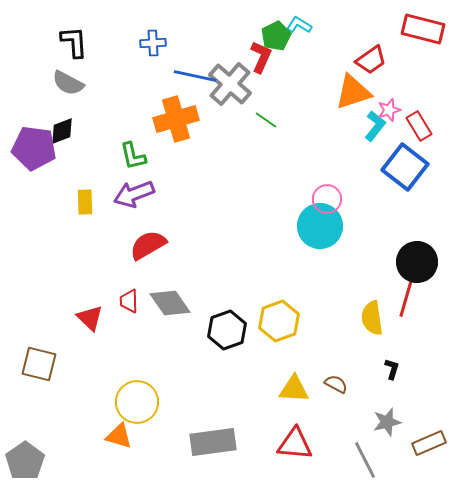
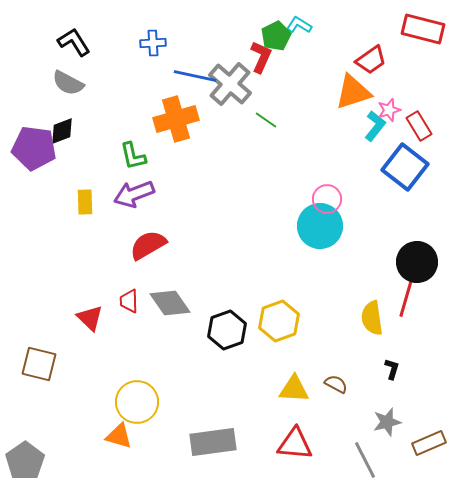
black L-shape at (74, 42): rotated 28 degrees counterclockwise
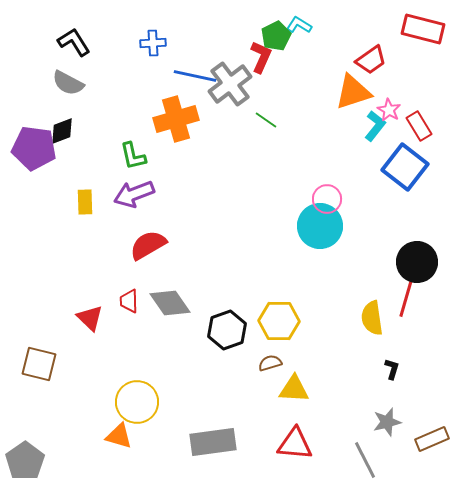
gray cross at (230, 84): rotated 12 degrees clockwise
pink star at (389, 110): rotated 25 degrees counterclockwise
yellow hexagon at (279, 321): rotated 21 degrees clockwise
brown semicircle at (336, 384): moved 66 px left, 21 px up; rotated 45 degrees counterclockwise
brown rectangle at (429, 443): moved 3 px right, 4 px up
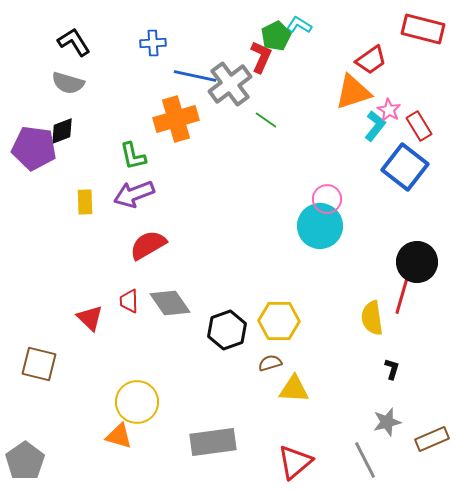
gray semicircle at (68, 83): rotated 12 degrees counterclockwise
red line at (407, 295): moved 4 px left, 3 px up
red triangle at (295, 444): moved 18 px down; rotated 45 degrees counterclockwise
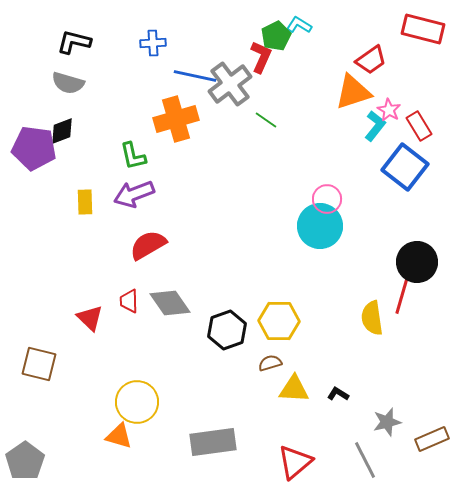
black L-shape at (74, 42): rotated 44 degrees counterclockwise
black L-shape at (392, 369): moved 54 px left, 25 px down; rotated 75 degrees counterclockwise
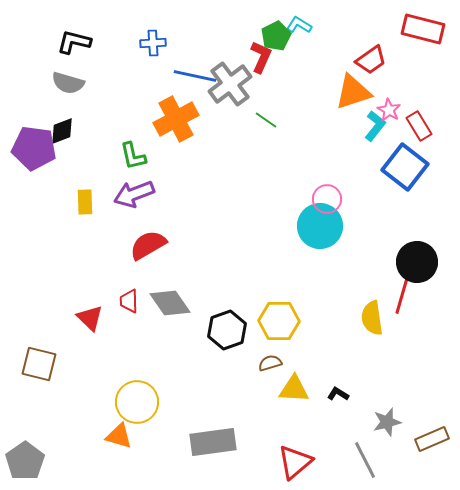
orange cross at (176, 119): rotated 12 degrees counterclockwise
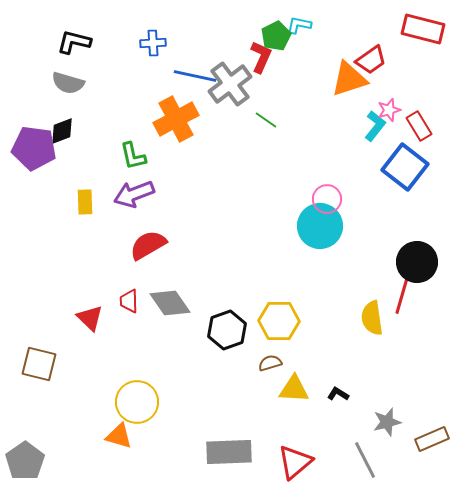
cyan L-shape at (299, 25): rotated 20 degrees counterclockwise
orange triangle at (353, 92): moved 4 px left, 13 px up
pink star at (389, 110): rotated 25 degrees clockwise
gray rectangle at (213, 442): moved 16 px right, 10 px down; rotated 6 degrees clockwise
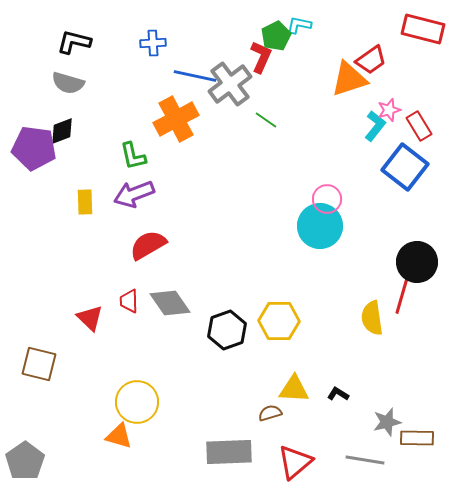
brown semicircle at (270, 363): moved 50 px down
brown rectangle at (432, 439): moved 15 px left, 1 px up; rotated 24 degrees clockwise
gray line at (365, 460): rotated 54 degrees counterclockwise
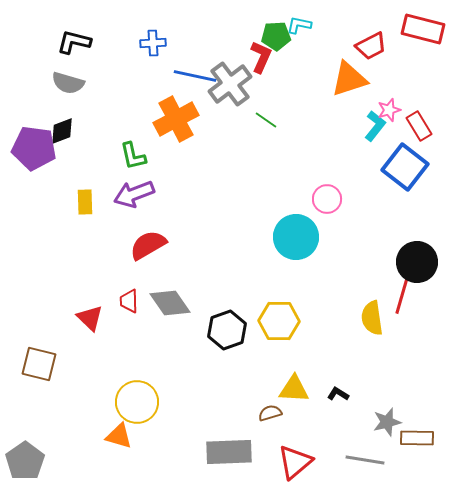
green pentagon at (276, 36): rotated 24 degrees clockwise
red trapezoid at (371, 60): moved 14 px up; rotated 8 degrees clockwise
cyan circle at (320, 226): moved 24 px left, 11 px down
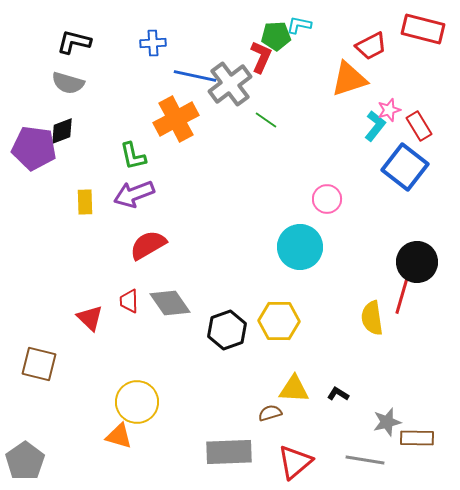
cyan circle at (296, 237): moved 4 px right, 10 px down
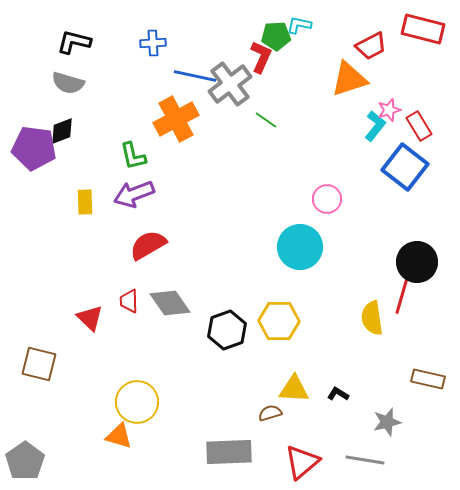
brown rectangle at (417, 438): moved 11 px right, 59 px up; rotated 12 degrees clockwise
red triangle at (295, 462): moved 7 px right
